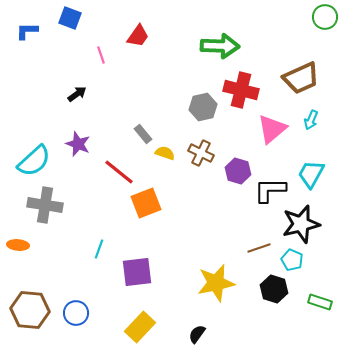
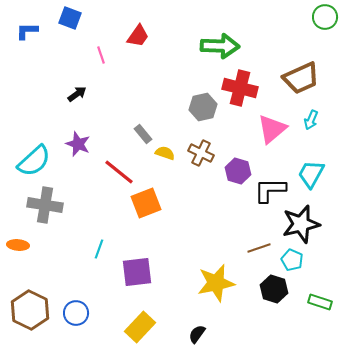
red cross: moved 1 px left, 2 px up
brown hexagon: rotated 21 degrees clockwise
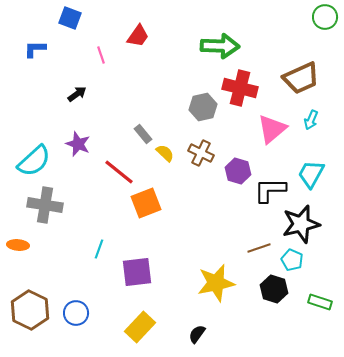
blue L-shape: moved 8 px right, 18 px down
yellow semicircle: rotated 24 degrees clockwise
